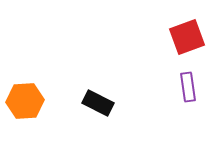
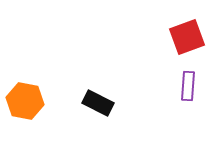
purple rectangle: moved 1 px up; rotated 12 degrees clockwise
orange hexagon: rotated 15 degrees clockwise
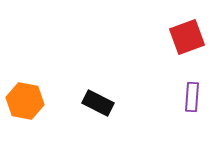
purple rectangle: moved 4 px right, 11 px down
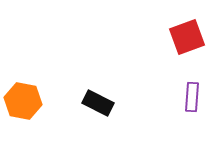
orange hexagon: moved 2 px left
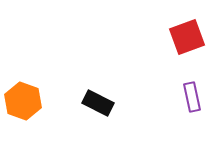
purple rectangle: rotated 16 degrees counterclockwise
orange hexagon: rotated 9 degrees clockwise
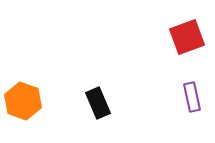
black rectangle: rotated 40 degrees clockwise
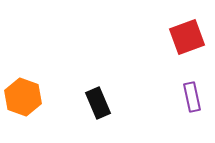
orange hexagon: moved 4 px up
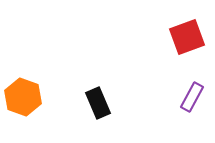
purple rectangle: rotated 40 degrees clockwise
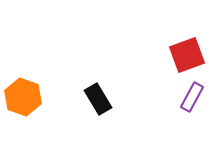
red square: moved 18 px down
black rectangle: moved 4 px up; rotated 8 degrees counterclockwise
